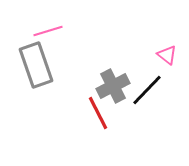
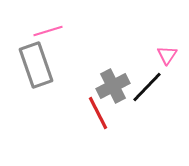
pink triangle: rotated 25 degrees clockwise
black line: moved 3 px up
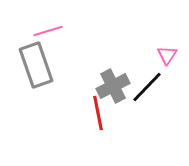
red line: rotated 16 degrees clockwise
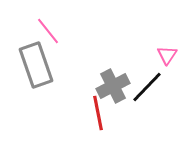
pink line: rotated 68 degrees clockwise
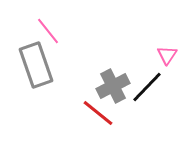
red line: rotated 40 degrees counterclockwise
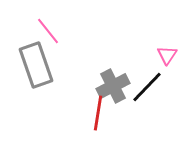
red line: rotated 60 degrees clockwise
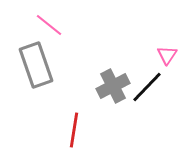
pink line: moved 1 px right, 6 px up; rotated 12 degrees counterclockwise
red line: moved 24 px left, 17 px down
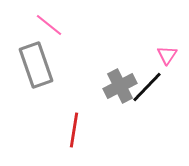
gray cross: moved 7 px right
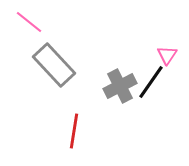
pink line: moved 20 px left, 3 px up
gray rectangle: moved 18 px right; rotated 24 degrees counterclockwise
black line: moved 4 px right, 5 px up; rotated 9 degrees counterclockwise
red line: moved 1 px down
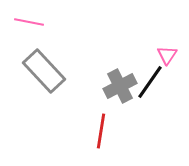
pink line: rotated 28 degrees counterclockwise
gray rectangle: moved 10 px left, 6 px down
black line: moved 1 px left
red line: moved 27 px right
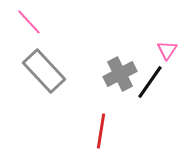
pink line: rotated 36 degrees clockwise
pink triangle: moved 5 px up
gray cross: moved 12 px up
